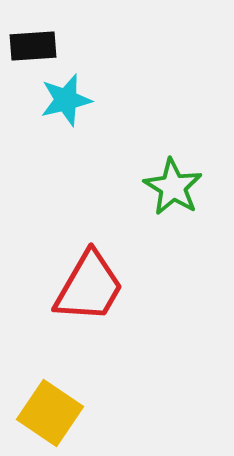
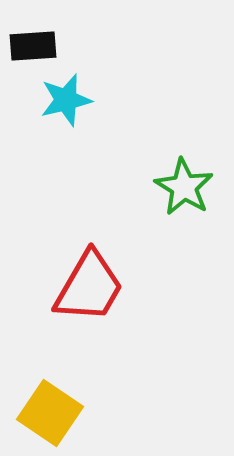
green star: moved 11 px right
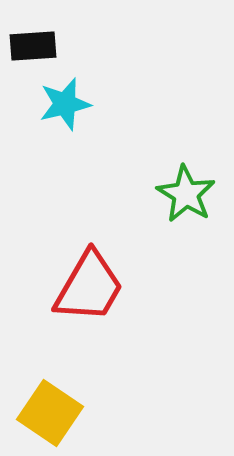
cyan star: moved 1 px left, 4 px down
green star: moved 2 px right, 7 px down
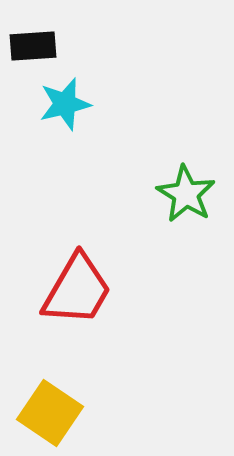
red trapezoid: moved 12 px left, 3 px down
